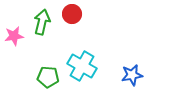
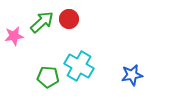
red circle: moved 3 px left, 5 px down
green arrow: rotated 35 degrees clockwise
cyan cross: moved 3 px left
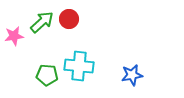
cyan cross: rotated 24 degrees counterclockwise
green pentagon: moved 1 px left, 2 px up
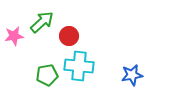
red circle: moved 17 px down
green pentagon: rotated 15 degrees counterclockwise
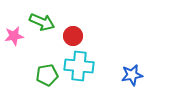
green arrow: rotated 65 degrees clockwise
red circle: moved 4 px right
